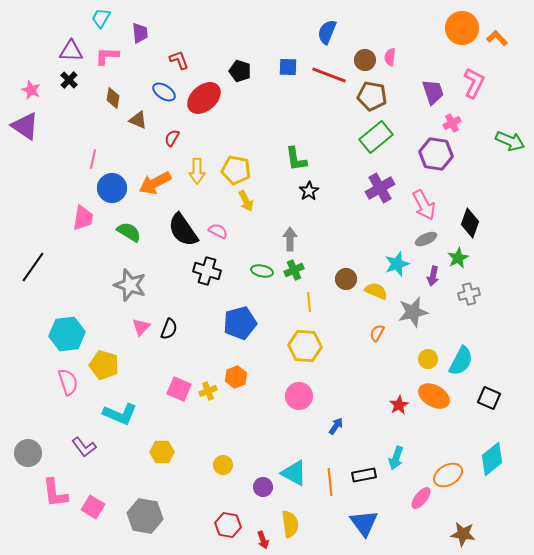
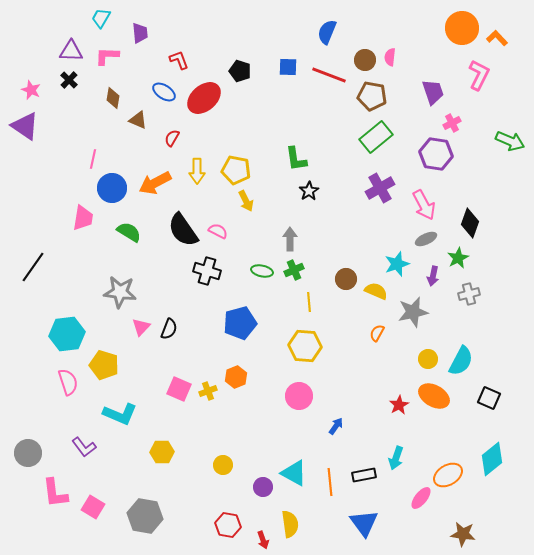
pink L-shape at (474, 83): moved 5 px right, 8 px up
gray star at (130, 285): moved 10 px left, 7 px down; rotated 12 degrees counterclockwise
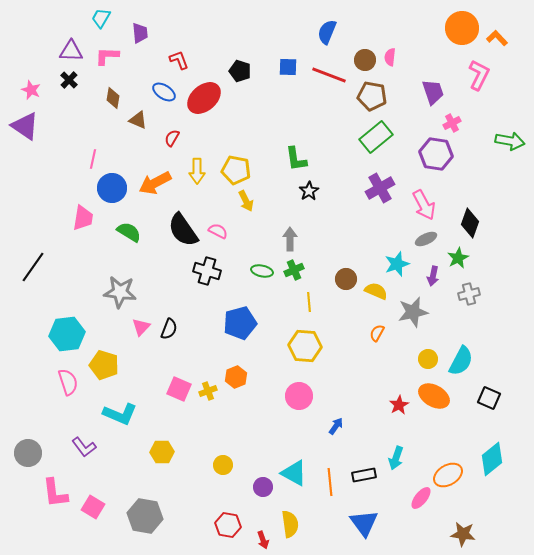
green arrow at (510, 141): rotated 12 degrees counterclockwise
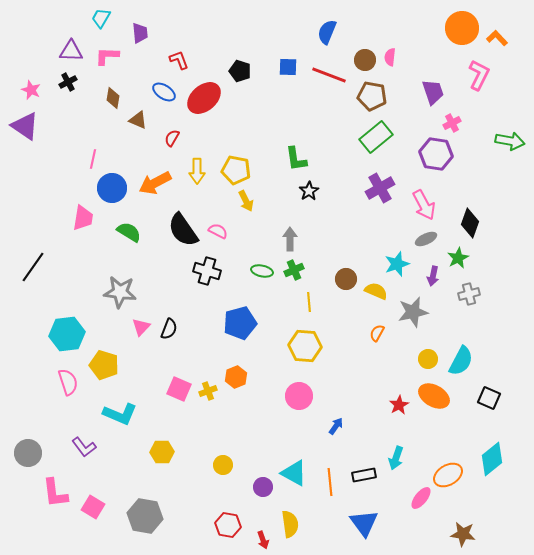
black cross at (69, 80): moved 1 px left, 2 px down; rotated 18 degrees clockwise
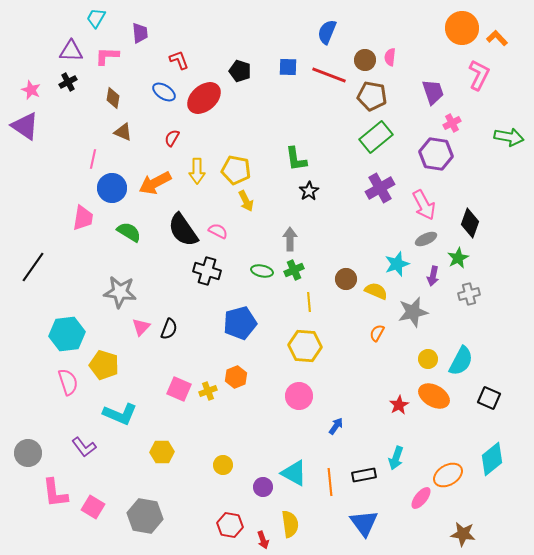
cyan trapezoid at (101, 18): moved 5 px left
brown triangle at (138, 120): moved 15 px left, 12 px down
green arrow at (510, 141): moved 1 px left, 4 px up
red hexagon at (228, 525): moved 2 px right
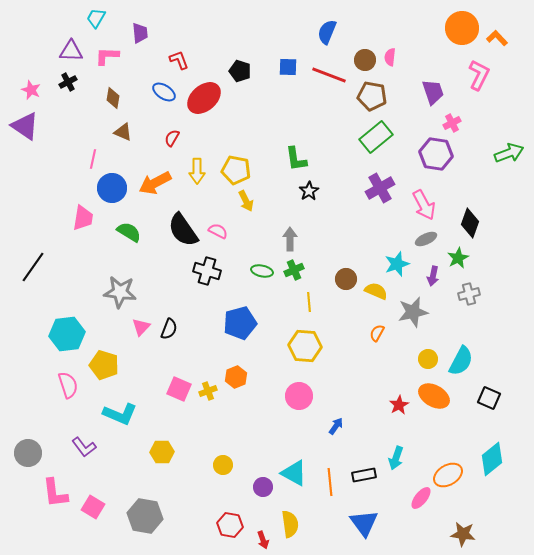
green arrow at (509, 137): moved 16 px down; rotated 32 degrees counterclockwise
pink semicircle at (68, 382): moved 3 px down
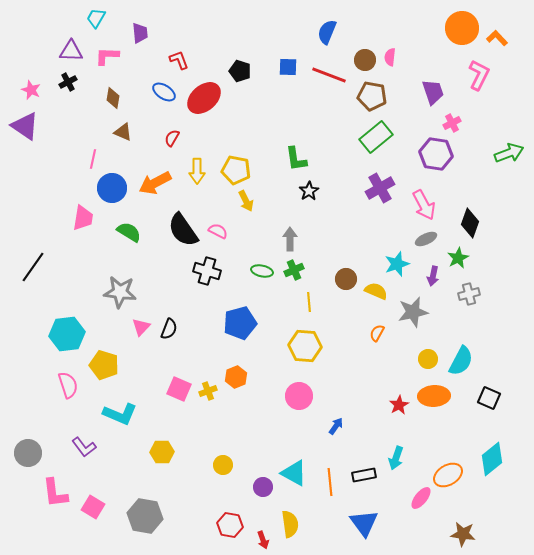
orange ellipse at (434, 396): rotated 32 degrees counterclockwise
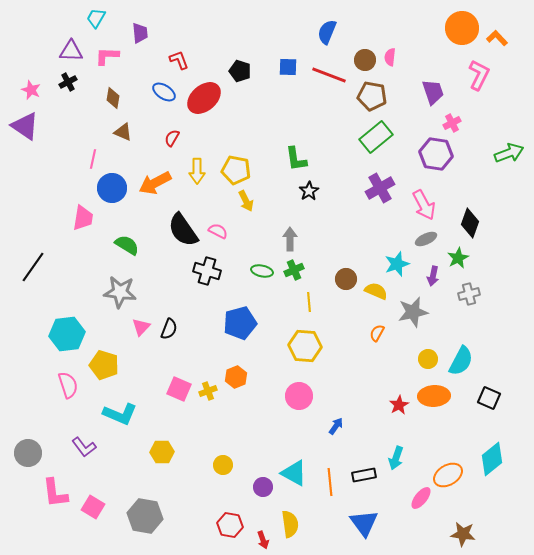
green semicircle at (129, 232): moved 2 px left, 13 px down
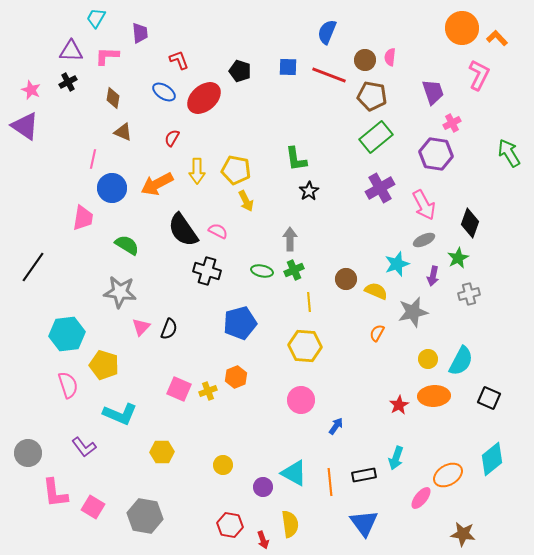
green arrow at (509, 153): rotated 100 degrees counterclockwise
orange arrow at (155, 183): moved 2 px right, 1 px down
gray ellipse at (426, 239): moved 2 px left, 1 px down
pink circle at (299, 396): moved 2 px right, 4 px down
